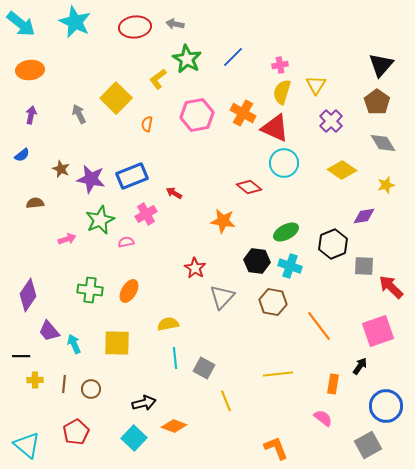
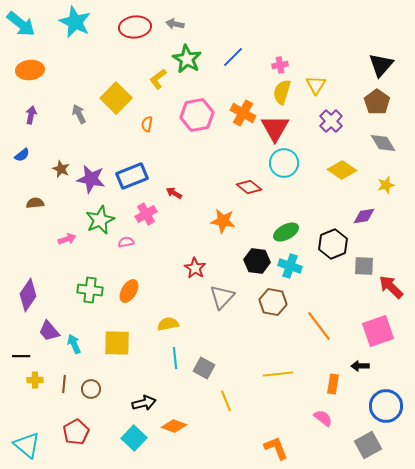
red triangle at (275, 128): rotated 36 degrees clockwise
black arrow at (360, 366): rotated 126 degrees counterclockwise
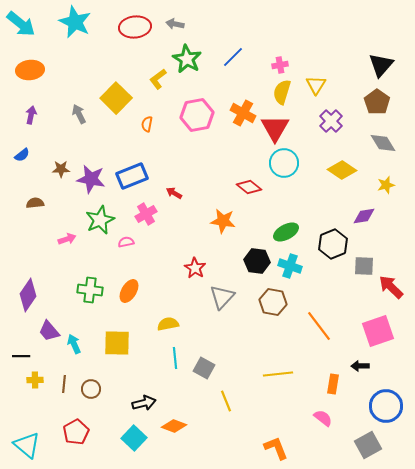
brown star at (61, 169): rotated 24 degrees counterclockwise
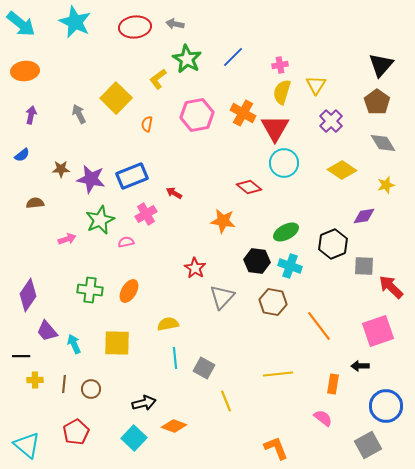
orange ellipse at (30, 70): moved 5 px left, 1 px down
purple trapezoid at (49, 331): moved 2 px left
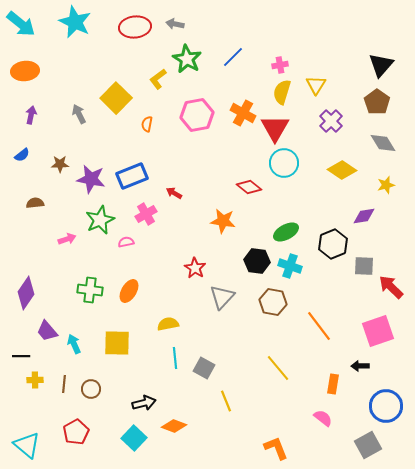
brown star at (61, 169): moved 1 px left, 5 px up
purple diamond at (28, 295): moved 2 px left, 2 px up
yellow line at (278, 374): moved 6 px up; rotated 56 degrees clockwise
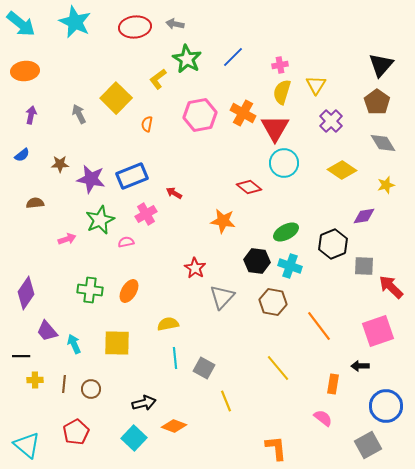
pink hexagon at (197, 115): moved 3 px right
orange L-shape at (276, 448): rotated 16 degrees clockwise
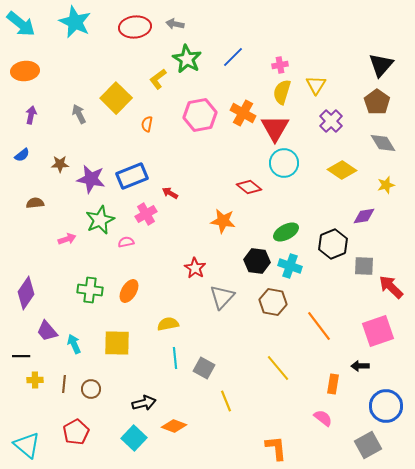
red arrow at (174, 193): moved 4 px left
